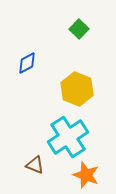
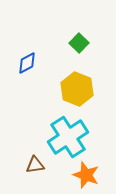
green square: moved 14 px down
brown triangle: rotated 30 degrees counterclockwise
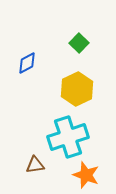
yellow hexagon: rotated 12 degrees clockwise
cyan cross: rotated 15 degrees clockwise
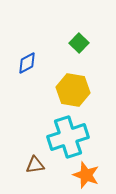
yellow hexagon: moved 4 px left, 1 px down; rotated 24 degrees counterclockwise
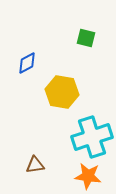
green square: moved 7 px right, 5 px up; rotated 30 degrees counterclockwise
yellow hexagon: moved 11 px left, 2 px down
cyan cross: moved 24 px right
orange star: moved 2 px right, 1 px down; rotated 12 degrees counterclockwise
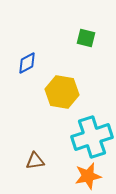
brown triangle: moved 4 px up
orange star: rotated 20 degrees counterclockwise
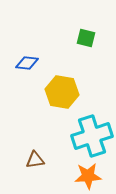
blue diamond: rotated 35 degrees clockwise
cyan cross: moved 1 px up
brown triangle: moved 1 px up
orange star: rotated 8 degrees clockwise
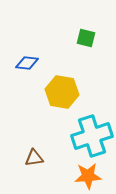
brown triangle: moved 1 px left, 2 px up
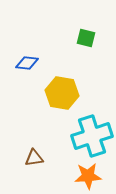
yellow hexagon: moved 1 px down
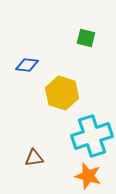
blue diamond: moved 2 px down
yellow hexagon: rotated 8 degrees clockwise
orange star: rotated 20 degrees clockwise
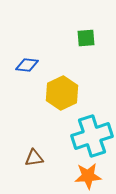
green square: rotated 18 degrees counterclockwise
yellow hexagon: rotated 16 degrees clockwise
orange star: rotated 20 degrees counterclockwise
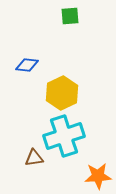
green square: moved 16 px left, 22 px up
cyan cross: moved 28 px left
orange star: moved 10 px right
